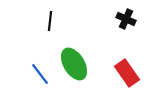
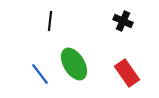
black cross: moved 3 px left, 2 px down
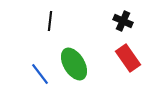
red rectangle: moved 1 px right, 15 px up
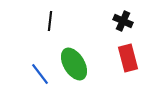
red rectangle: rotated 20 degrees clockwise
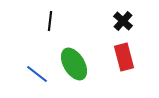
black cross: rotated 18 degrees clockwise
red rectangle: moved 4 px left, 1 px up
blue line: moved 3 px left; rotated 15 degrees counterclockwise
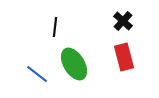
black line: moved 5 px right, 6 px down
